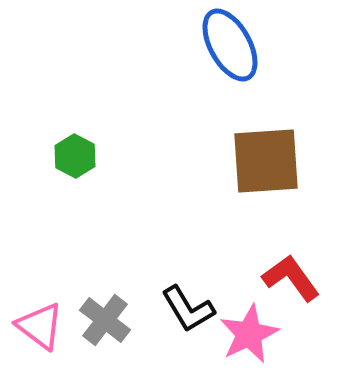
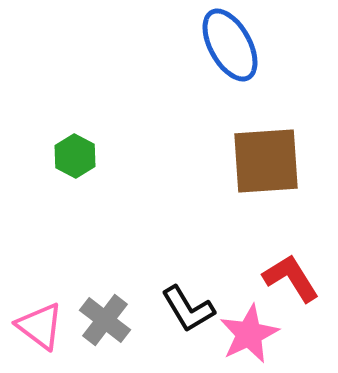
red L-shape: rotated 4 degrees clockwise
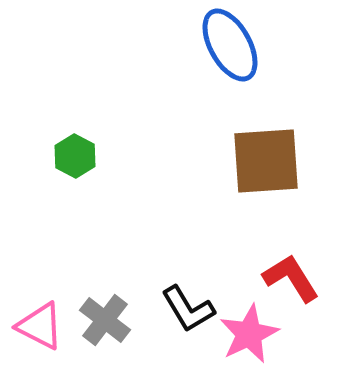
pink triangle: rotated 10 degrees counterclockwise
